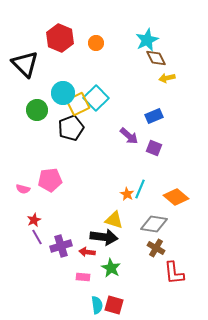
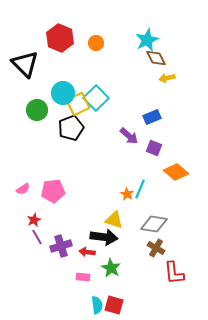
blue rectangle: moved 2 px left, 1 px down
pink pentagon: moved 3 px right, 11 px down
pink semicircle: rotated 48 degrees counterclockwise
orange diamond: moved 25 px up
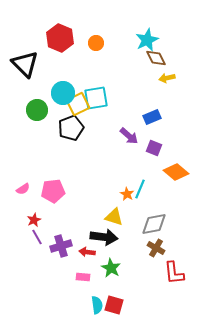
cyan square: rotated 35 degrees clockwise
yellow triangle: moved 3 px up
gray diamond: rotated 20 degrees counterclockwise
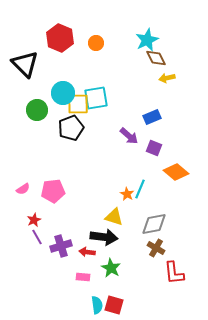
yellow square: rotated 25 degrees clockwise
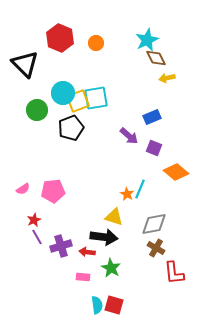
yellow square: moved 3 px up; rotated 20 degrees counterclockwise
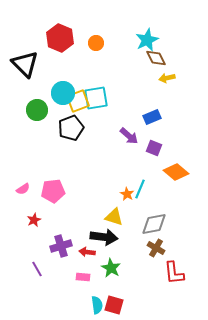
purple line: moved 32 px down
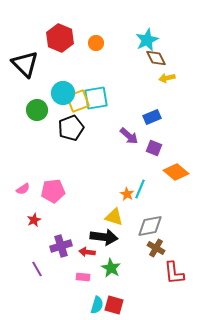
gray diamond: moved 4 px left, 2 px down
cyan semicircle: rotated 24 degrees clockwise
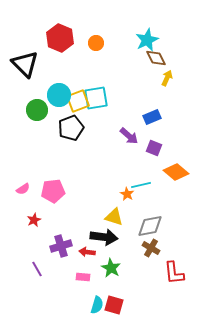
yellow arrow: rotated 126 degrees clockwise
cyan circle: moved 4 px left, 2 px down
cyan line: moved 1 px right, 4 px up; rotated 54 degrees clockwise
brown cross: moved 5 px left
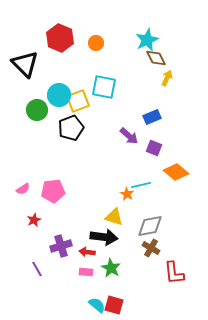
cyan square: moved 8 px right, 11 px up; rotated 20 degrees clockwise
pink rectangle: moved 3 px right, 5 px up
cyan semicircle: rotated 66 degrees counterclockwise
